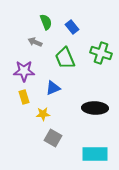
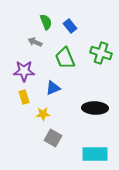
blue rectangle: moved 2 px left, 1 px up
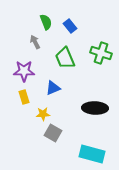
gray arrow: rotated 40 degrees clockwise
gray square: moved 5 px up
cyan rectangle: moved 3 px left; rotated 15 degrees clockwise
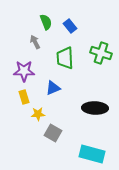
green trapezoid: rotated 20 degrees clockwise
yellow star: moved 5 px left
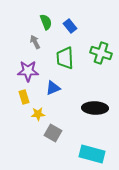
purple star: moved 4 px right
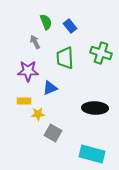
blue triangle: moved 3 px left
yellow rectangle: moved 4 px down; rotated 72 degrees counterclockwise
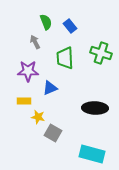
yellow star: moved 3 px down; rotated 16 degrees clockwise
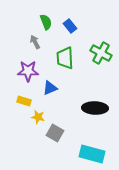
green cross: rotated 10 degrees clockwise
yellow rectangle: rotated 16 degrees clockwise
gray square: moved 2 px right
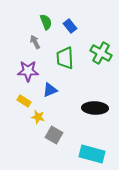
blue triangle: moved 2 px down
yellow rectangle: rotated 16 degrees clockwise
gray square: moved 1 px left, 2 px down
